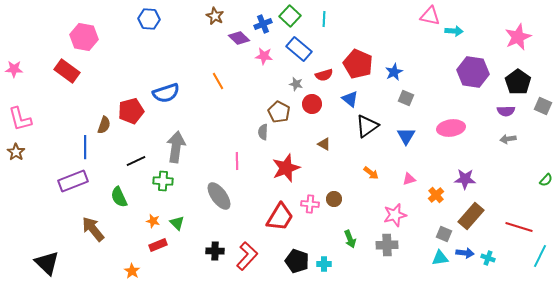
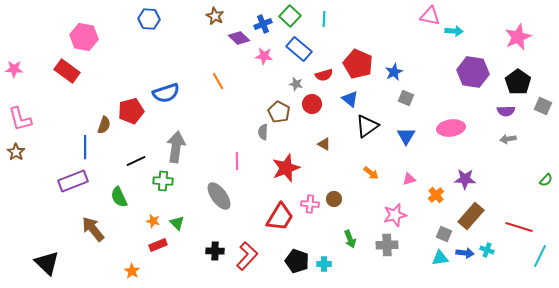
cyan cross at (488, 258): moved 1 px left, 8 px up
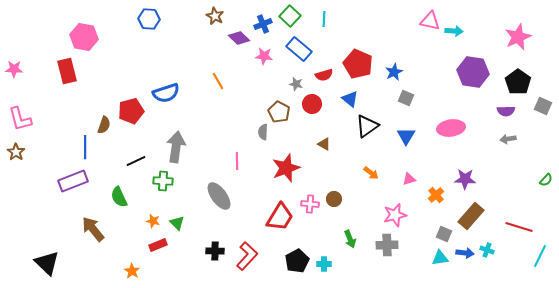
pink triangle at (430, 16): moved 5 px down
red rectangle at (67, 71): rotated 40 degrees clockwise
black pentagon at (297, 261): rotated 25 degrees clockwise
